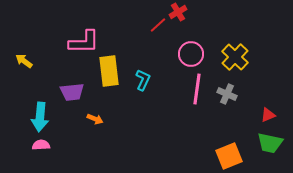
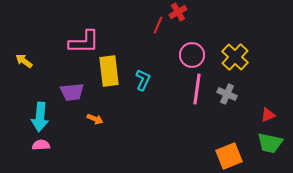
red line: rotated 24 degrees counterclockwise
pink circle: moved 1 px right, 1 px down
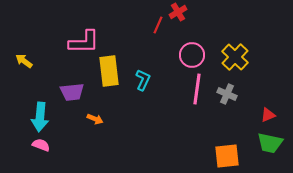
pink semicircle: rotated 24 degrees clockwise
orange square: moved 2 px left; rotated 16 degrees clockwise
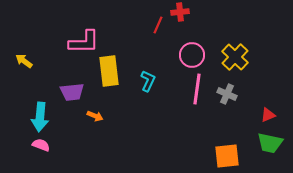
red cross: moved 2 px right; rotated 24 degrees clockwise
cyan L-shape: moved 5 px right, 1 px down
orange arrow: moved 3 px up
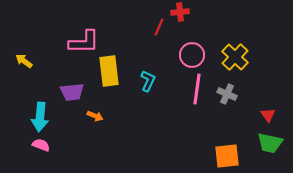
red line: moved 1 px right, 2 px down
red triangle: rotated 42 degrees counterclockwise
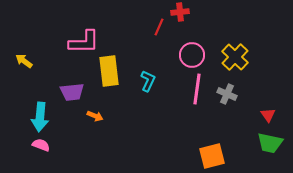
orange square: moved 15 px left; rotated 8 degrees counterclockwise
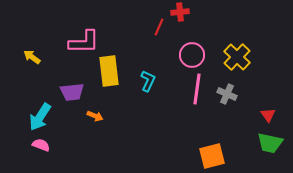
yellow cross: moved 2 px right
yellow arrow: moved 8 px right, 4 px up
cyan arrow: rotated 28 degrees clockwise
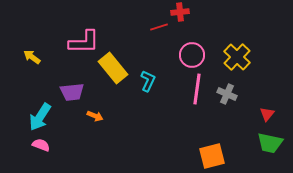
red line: rotated 48 degrees clockwise
yellow rectangle: moved 4 px right, 3 px up; rotated 32 degrees counterclockwise
red triangle: moved 1 px left, 1 px up; rotated 14 degrees clockwise
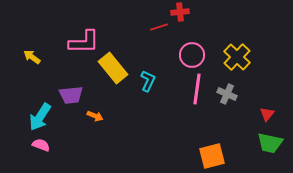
purple trapezoid: moved 1 px left, 3 px down
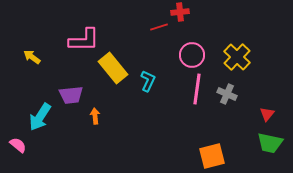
pink L-shape: moved 2 px up
orange arrow: rotated 119 degrees counterclockwise
pink semicircle: moved 23 px left; rotated 18 degrees clockwise
